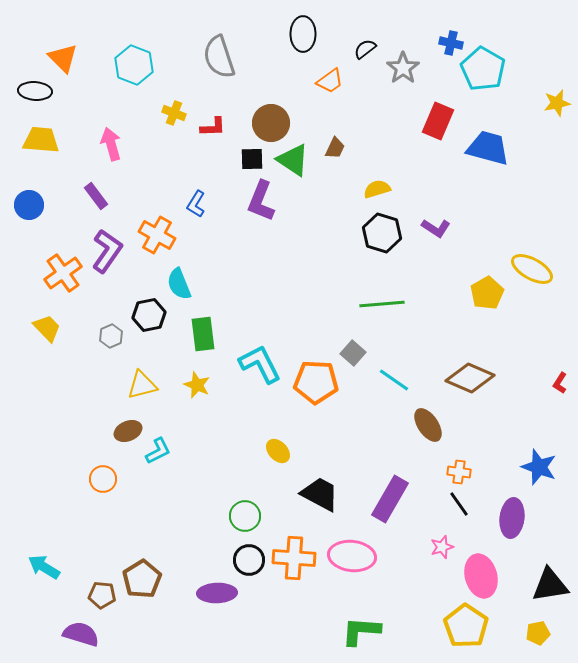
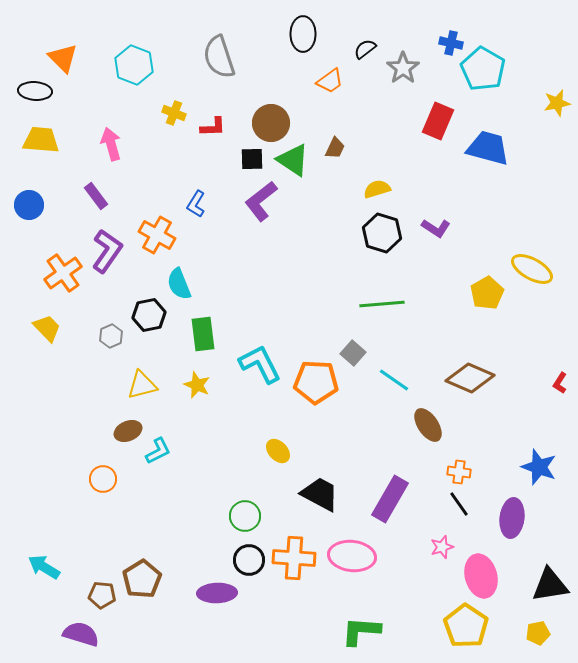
purple L-shape at (261, 201): rotated 30 degrees clockwise
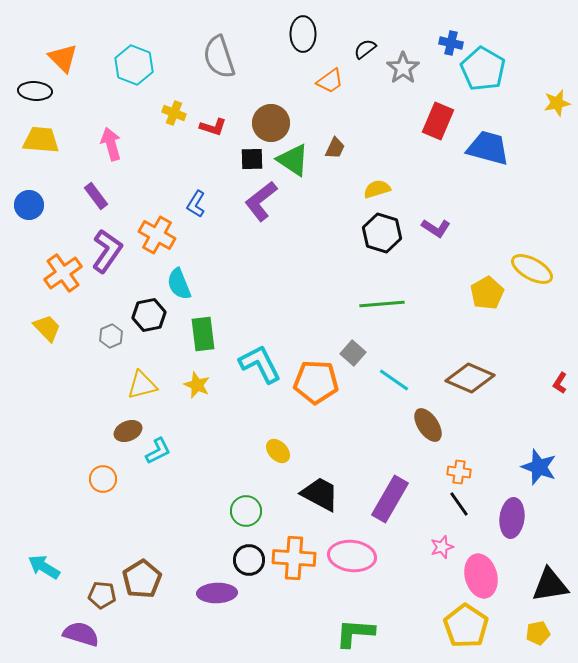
red L-shape at (213, 127): rotated 20 degrees clockwise
green circle at (245, 516): moved 1 px right, 5 px up
green L-shape at (361, 631): moved 6 px left, 2 px down
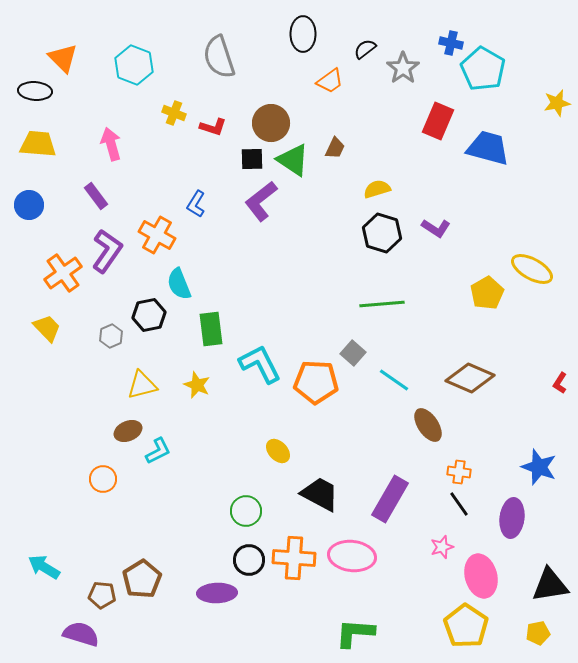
yellow trapezoid at (41, 140): moved 3 px left, 4 px down
green rectangle at (203, 334): moved 8 px right, 5 px up
